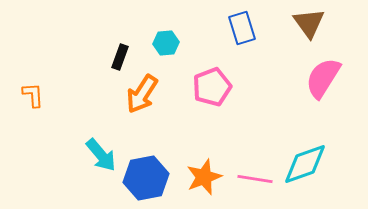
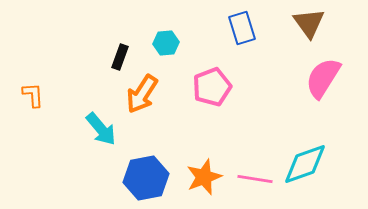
cyan arrow: moved 26 px up
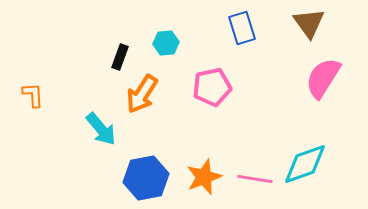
pink pentagon: rotated 9 degrees clockwise
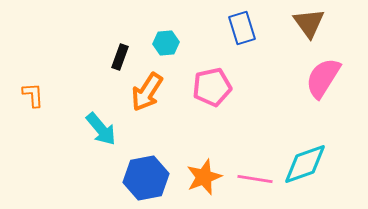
orange arrow: moved 5 px right, 2 px up
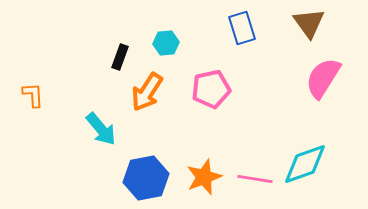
pink pentagon: moved 1 px left, 2 px down
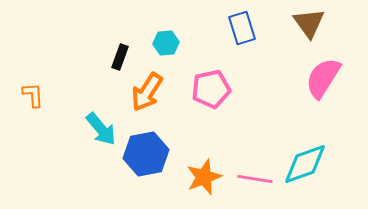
blue hexagon: moved 24 px up
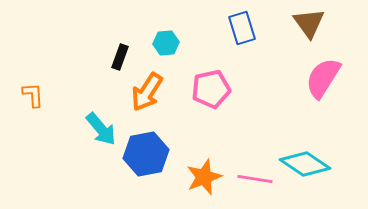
cyan diamond: rotated 54 degrees clockwise
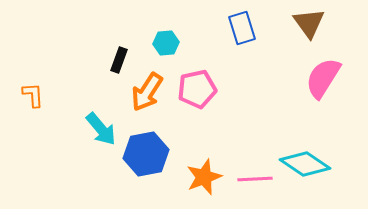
black rectangle: moved 1 px left, 3 px down
pink pentagon: moved 14 px left
pink line: rotated 12 degrees counterclockwise
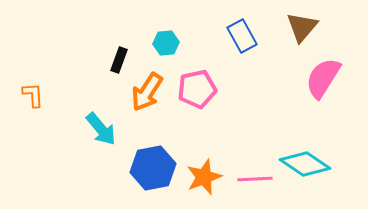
brown triangle: moved 7 px left, 4 px down; rotated 16 degrees clockwise
blue rectangle: moved 8 px down; rotated 12 degrees counterclockwise
blue hexagon: moved 7 px right, 14 px down
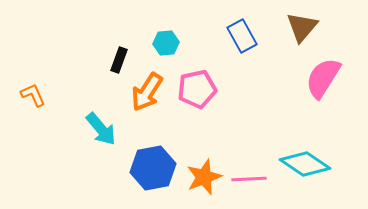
orange L-shape: rotated 20 degrees counterclockwise
pink line: moved 6 px left
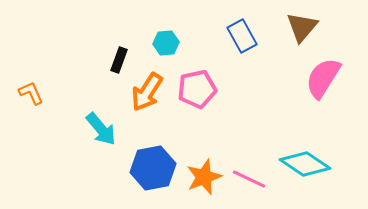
orange L-shape: moved 2 px left, 2 px up
pink line: rotated 28 degrees clockwise
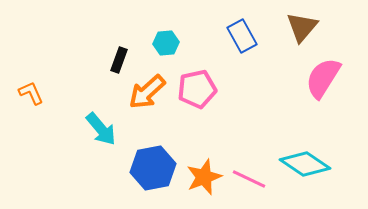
orange arrow: rotated 15 degrees clockwise
